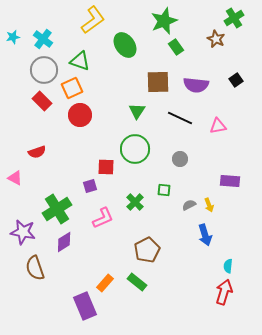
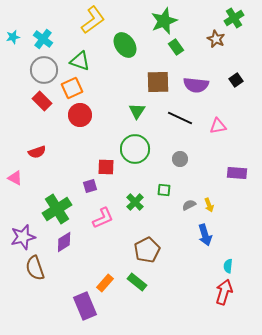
purple rectangle at (230, 181): moved 7 px right, 8 px up
purple star at (23, 232): moved 5 px down; rotated 25 degrees counterclockwise
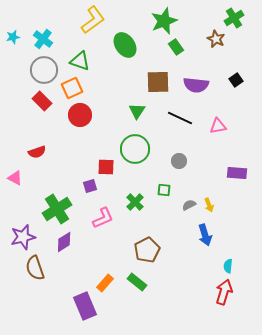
gray circle at (180, 159): moved 1 px left, 2 px down
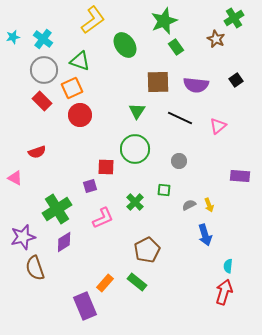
pink triangle at (218, 126): rotated 30 degrees counterclockwise
purple rectangle at (237, 173): moved 3 px right, 3 px down
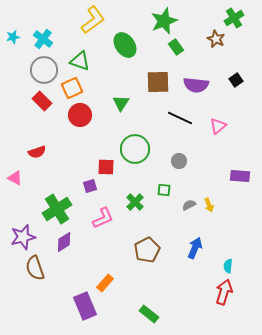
green triangle at (137, 111): moved 16 px left, 8 px up
blue arrow at (205, 235): moved 10 px left, 13 px down; rotated 140 degrees counterclockwise
green rectangle at (137, 282): moved 12 px right, 32 px down
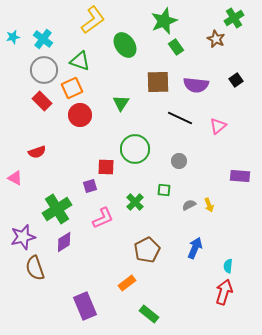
orange rectangle at (105, 283): moved 22 px right; rotated 12 degrees clockwise
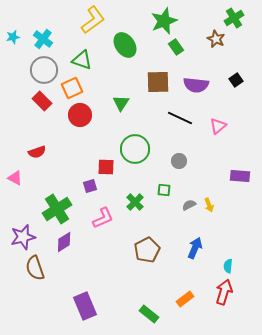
green triangle at (80, 61): moved 2 px right, 1 px up
orange rectangle at (127, 283): moved 58 px right, 16 px down
